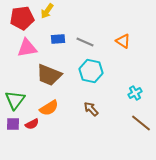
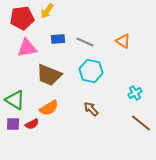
green triangle: rotated 35 degrees counterclockwise
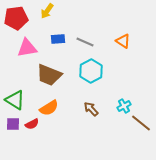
red pentagon: moved 6 px left
cyan hexagon: rotated 20 degrees clockwise
cyan cross: moved 11 px left, 13 px down
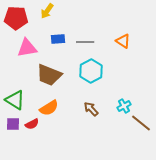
red pentagon: rotated 10 degrees clockwise
gray line: rotated 24 degrees counterclockwise
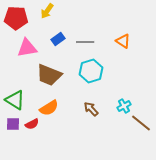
blue rectangle: rotated 32 degrees counterclockwise
cyan hexagon: rotated 10 degrees clockwise
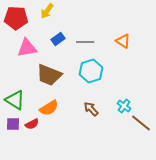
cyan cross: rotated 24 degrees counterclockwise
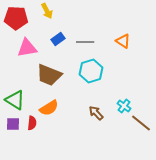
yellow arrow: rotated 63 degrees counterclockwise
brown arrow: moved 5 px right, 4 px down
red semicircle: moved 1 px up; rotated 56 degrees counterclockwise
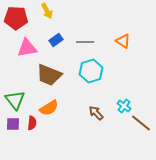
blue rectangle: moved 2 px left, 1 px down
green triangle: rotated 20 degrees clockwise
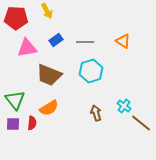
brown arrow: rotated 28 degrees clockwise
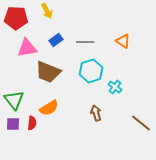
brown trapezoid: moved 1 px left, 3 px up
green triangle: moved 1 px left
cyan cross: moved 9 px left, 19 px up
